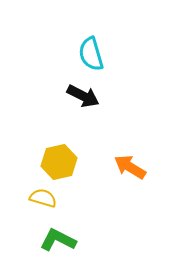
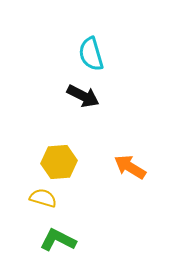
yellow hexagon: rotated 8 degrees clockwise
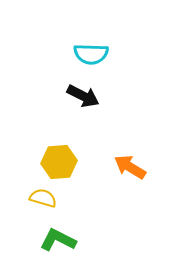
cyan semicircle: rotated 72 degrees counterclockwise
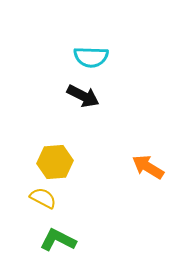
cyan semicircle: moved 3 px down
yellow hexagon: moved 4 px left
orange arrow: moved 18 px right
yellow semicircle: rotated 12 degrees clockwise
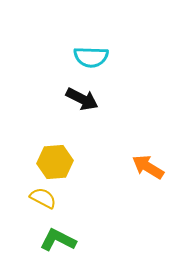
black arrow: moved 1 px left, 3 px down
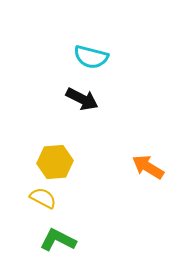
cyan semicircle: rotated 12 degrees clockwise
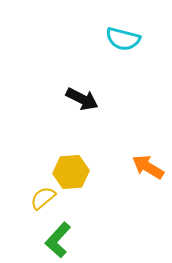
cyan semicircle: moved 32 px right, 18 px up
yellow hexagon: moved 16 px right, 10 px down
yellow semicircle: rotated 68 degrees counterclockwise
green L-shape: rotated 75 degrees counterclockwise
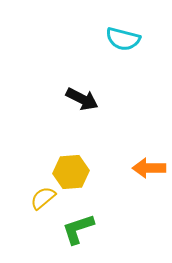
orange arrow: moved 1 px right, 1 px down; rotated 32 degrees counterclockwise
green L-shape: moved 20 px right, 11 px up; rotated 30 degrees clockwise
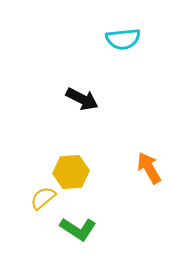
cyan semicircle: rotated 20 degrees counterclockwise
orange arrow: rotated 60 degrees clockwise
green L-shape: rotated 129 degrees counterclockwise
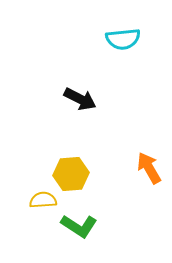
black arrow: moved 2 px left
yellow hexagon: moved 2 px down
yellow semicircle: moved 2 px down; rotated 36 degrees clockwise
green L-shape: moved 1 px right, 3 px up
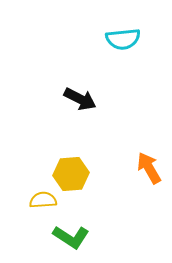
green L-shape: moved 8 px left, 11 px down
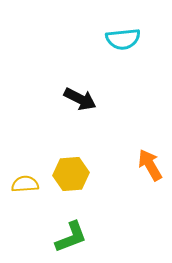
orange arrow: moved 1 px right, 3 px up
yellow semicircle: moved 18 px left, 16 px up
green L-shape: rotated 54 degrees counterclockwise
